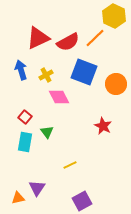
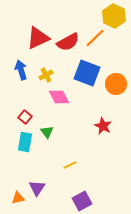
blue square: moved 3 px right, 1 px down
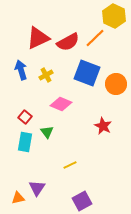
pink diamond: moved 2 px right, 7 px down; rotated 40 degrees counterclockwise
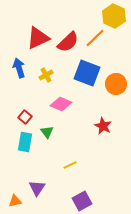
red semicircle: rotated 15 degrees counterclockwise
blue arrow: moved 2 px left, 2 px up
orange triangle: moved 3 px left, 3 px down
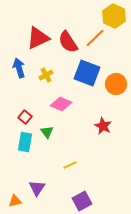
red semicircle: rotated 100 degrees clockwise
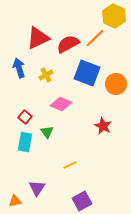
red semicircle: moved 2 px down; rotated 95 degrees clockwise
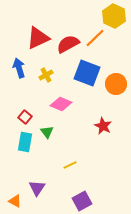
orange triangle: rotated 40 degrees clockwise
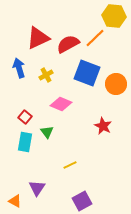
yellow hexagon: rotated 20 degrees counterclockwise
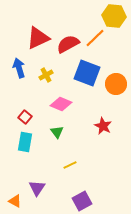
green triangle: moved 10 px right
